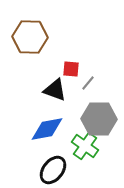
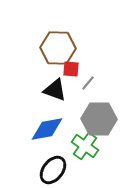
brown hexagon: moved 28 px right, 11 px down
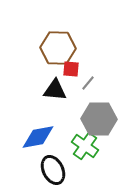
black triangle: rotated 15 degrees counterclockwise
blue diamond: moved 9 px left, 8 px down
black ellipse: rotated 64 degrees counterclockwise
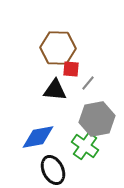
gray hexagon: moved 2 px left; rotated 12 degrees counterclockwise
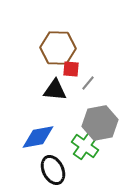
gray hexagon: moved 3 px right, 4 px down
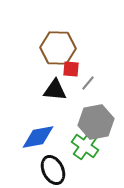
gray hexagon: moved 4 px left, 1 px up
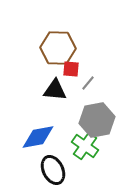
gray hexagon: moved 1 px right, 2 px up
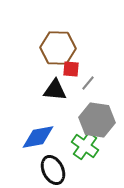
gray hexagon: rotated 20 degrees clockwise
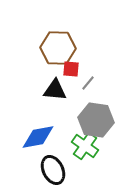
gray hexagon: moved 1 px left
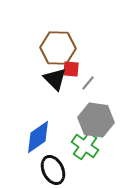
black triangle: moved 11 px up; rotated 40 degrees clockwise
blue diamond: rotated 24 degrees counterclockwise
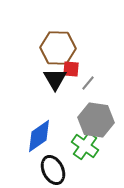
black triangle: rotated 15 degrees clockwise
blue diamond: moved 1 px right, 1 px up
